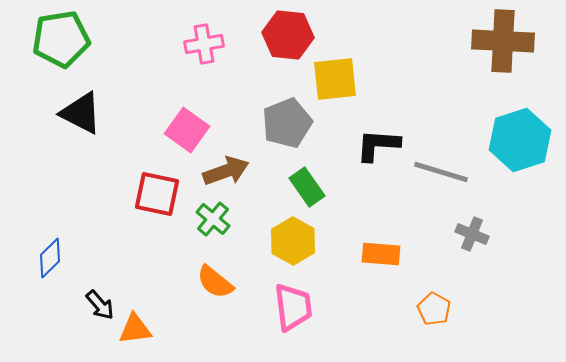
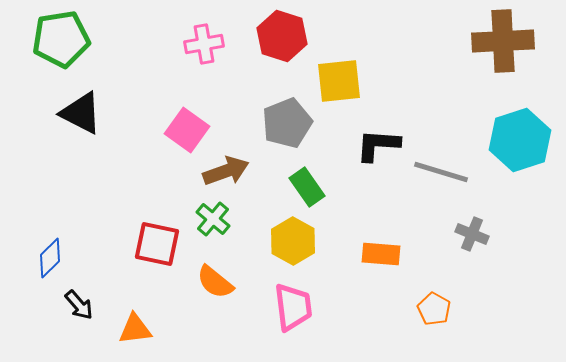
red hexagon: moved 6 px left, 1 px down; rotated 12 degrees clockwise
brown cross: rotated 6 degrees counterclockwise
yellow square: moved 4 px right, 2 px down
red square: moved 50 px down
black arrow: moved 21 px left
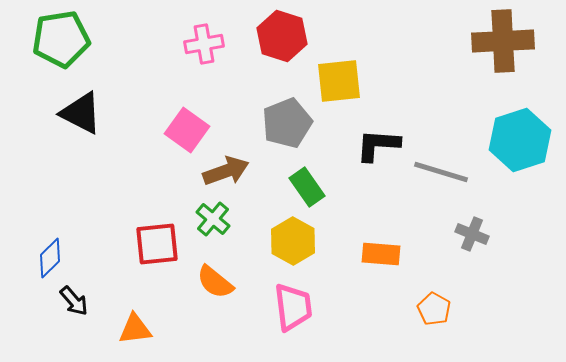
red square: rotated 18 degrees counterclockwise
black arrow: moved 5 px left, 4 px up
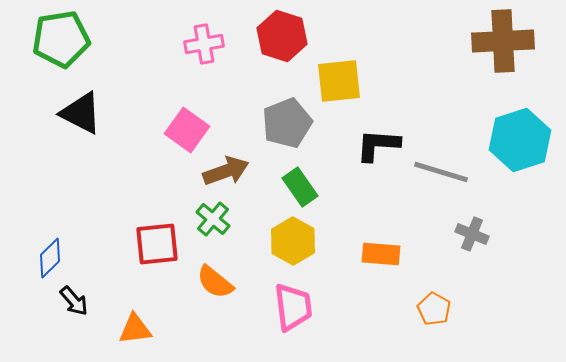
green rectangle: moved 7 px left
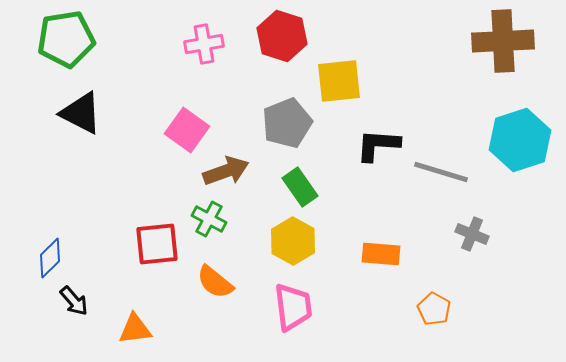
green pentagon: moved 5 px right
green cross: moved 4 px left; rotated 12 degrees counterclockwise
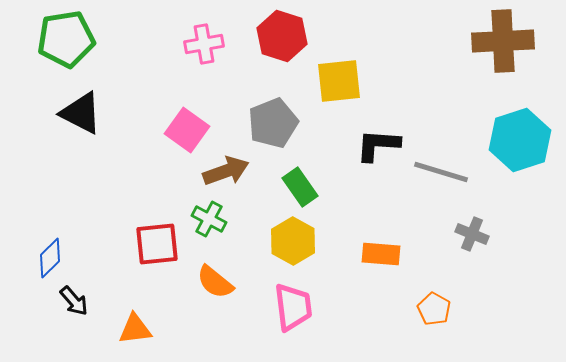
gray pentagon: moved 14 px left
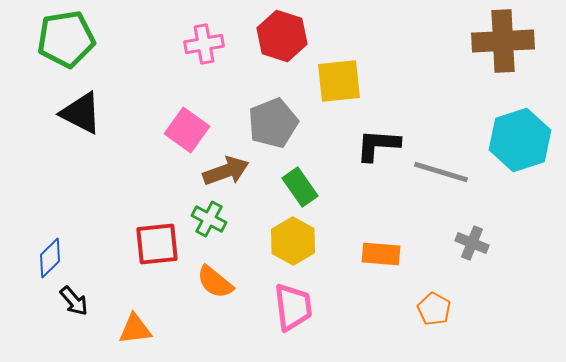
gray cross: moved 9 px down
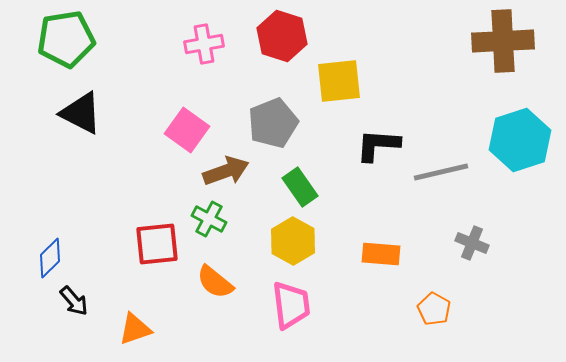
gray line: rotated 30 degrees counterclockwise
pink trapezoid: moved 2 px left, 2 px up
orange triangle: rotated 12 degrees counterclockwise
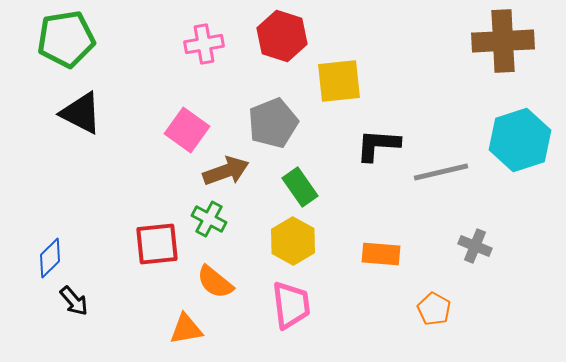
gray cross: moved 3 px right, 3 px down
orange triangle: moved 51 px right; rotated 9 degrees clockwise
